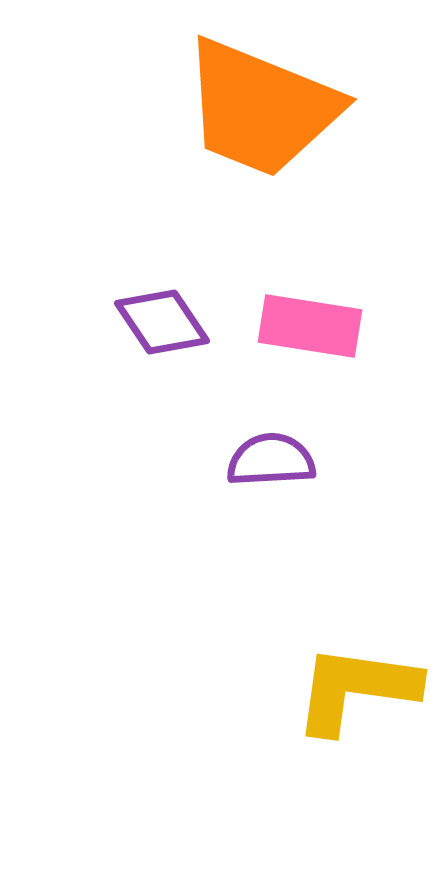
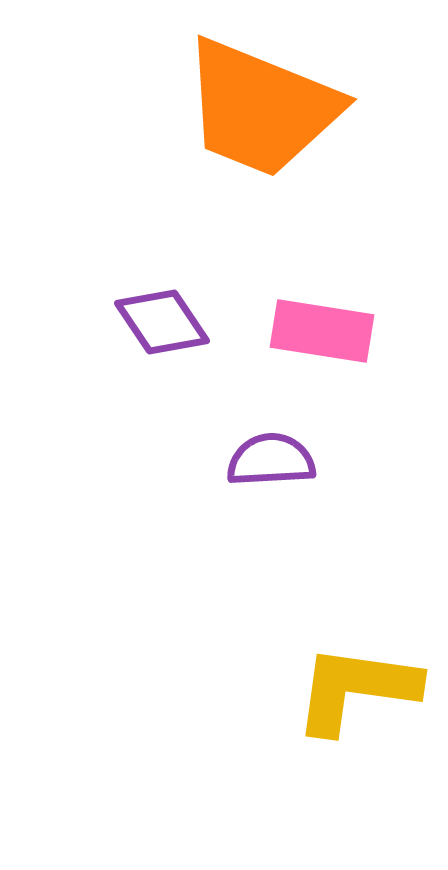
pink rectangle: moved 12 px right, 5 px down
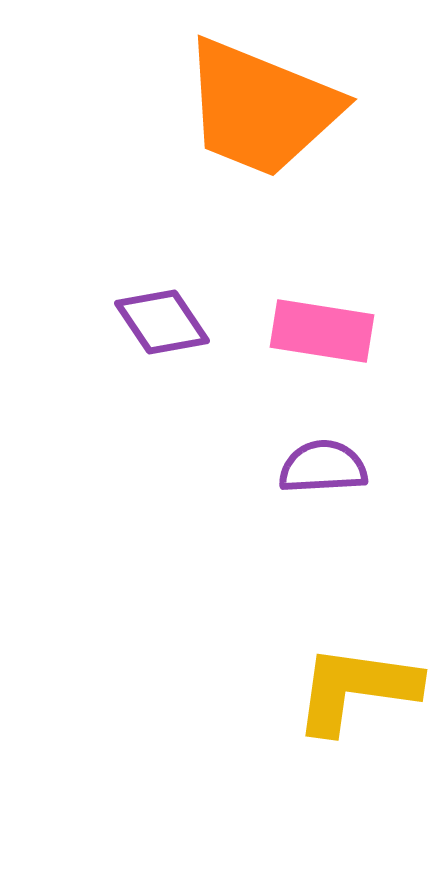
purple semicircle: moved 52 px right, 7 px down
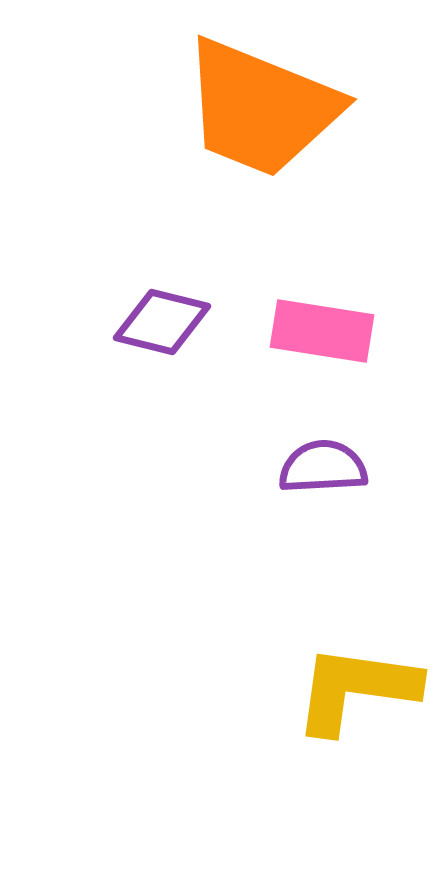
purple diamond: rotated 42 degrees counterclockwise
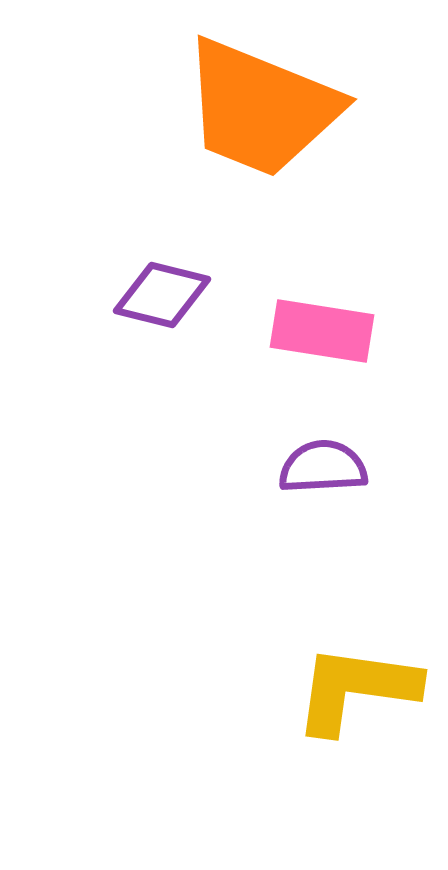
purple diamond: moved 27 px up
